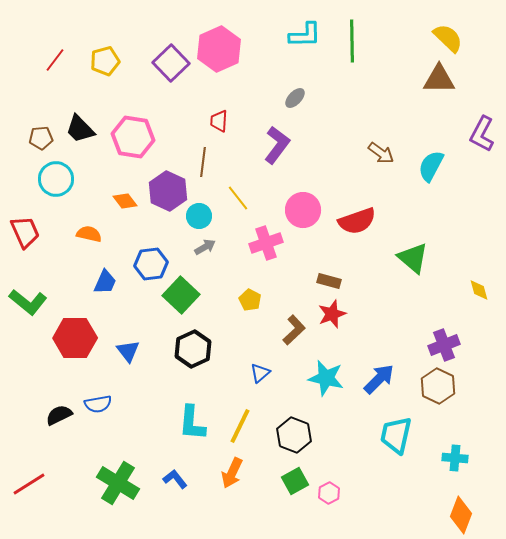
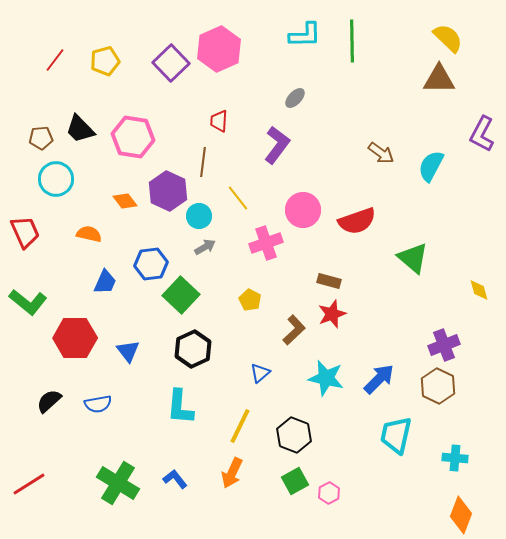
black semicircle at (59, 415): moved 10 px left, 14 px up; rotated 16 degrees counterclockwise
cyan L-shape at (192, 423): moved 12 px left, 16 px up
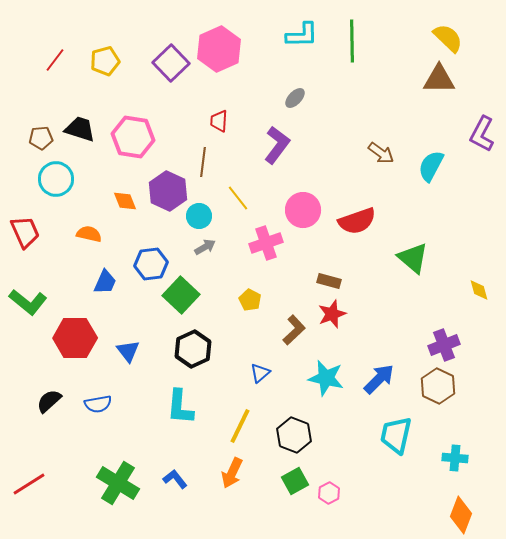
cyan L-shape at (305, 35): moved 3 px left
black trapezoid at (80, 129): rotated 152 degrees clockwise
orange diamond at (125, 201): rotated 15 degrees clockwise
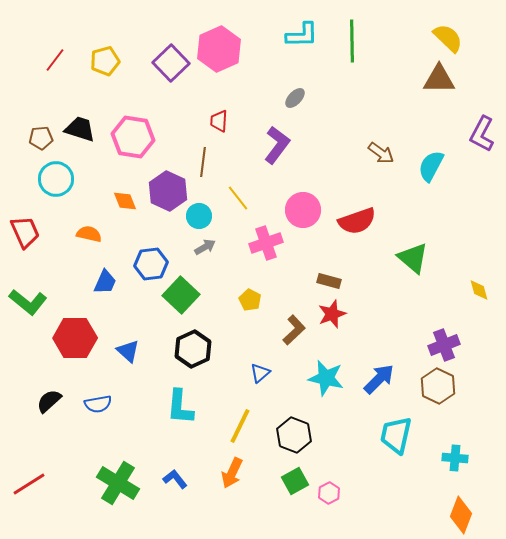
blue triangle at (128, 351): rotated 10 degrees counterclockwise
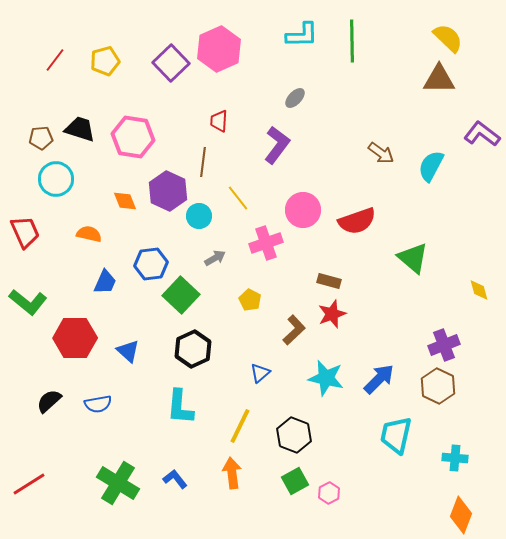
purple L-shape at (482, 134): rotated 99 degrees clockwise
gray arrow at (205, 247): moved 10 px right, 11 px down
orange arrow at (232, 473): rotated 148 degrees clockwise
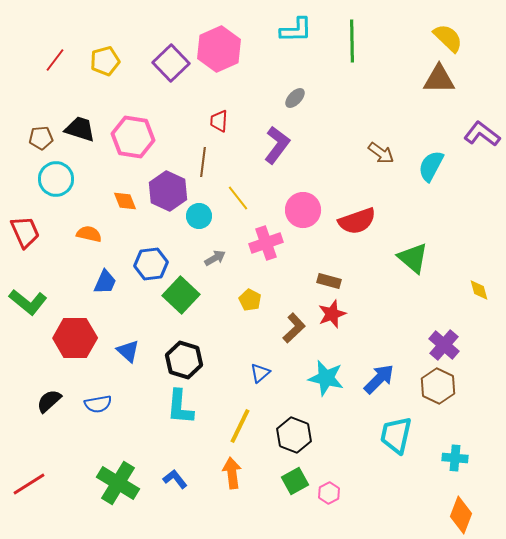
cyan L-shape at (302, 35): moved 6 px left, 5 px up
brown L-shape at (294, 330): moved 2 px up
purple cross at (444, 345): rotated 28 degrees counterclockwise
black hexagon at (193, 349): moved 9 px left, 11 px down; rotated 18 degrees counterclockwise
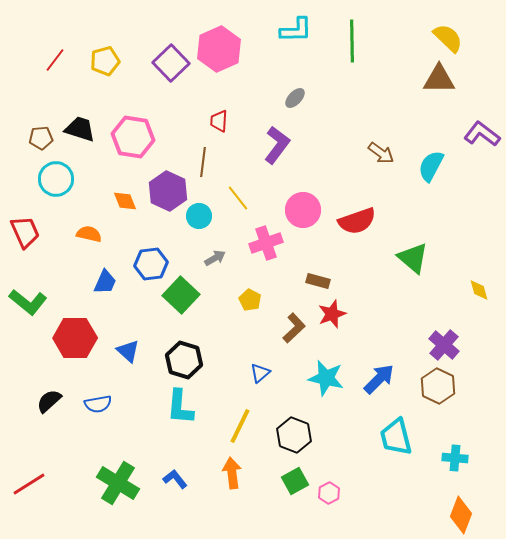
brown rectangle at (329, 281): moved 11 px left
cyan trapezoid at (396, 435): moved 2 px down; rotated 27 degrees counterclockwise
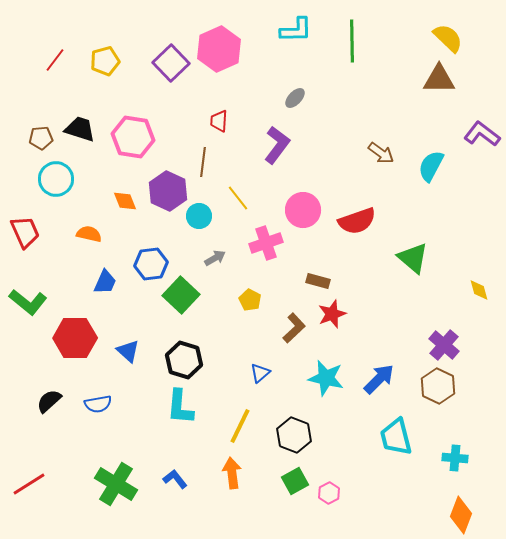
green cross at (118, 483): moved 2 px left, 1 px down
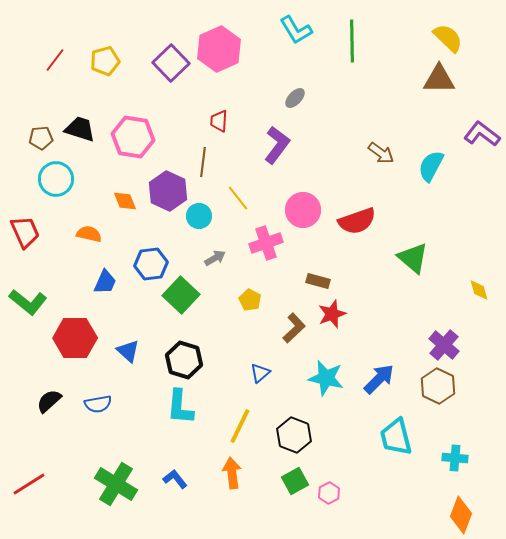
cyan L-shape at (296, 30): rotated 60 degrees clockwise
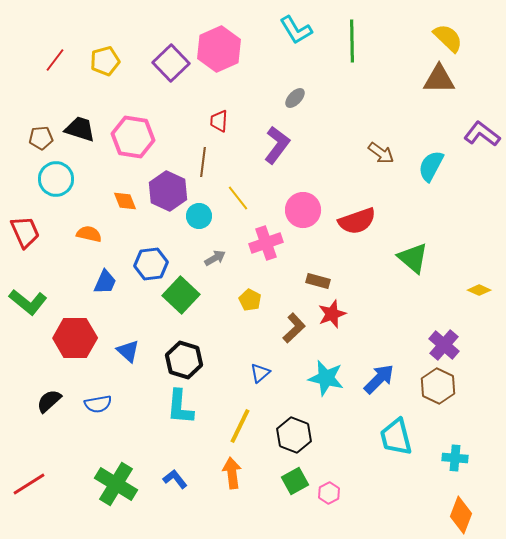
yellow diamond at (479, 290): rotated 50 degrees counterclockwise
